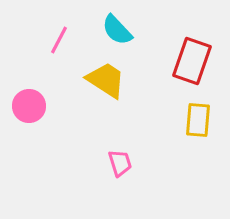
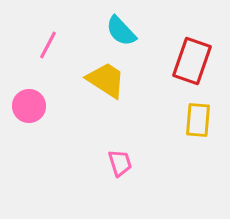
cyan semicircle: moved 4 px right, 1 px down
pink line: moved 11 px left, 5 px down
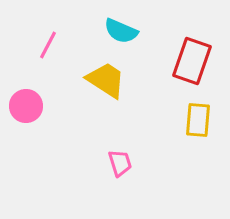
cyan semicircle: rotated 24 degrees counterclockwise
pink circle: moved 3 px left
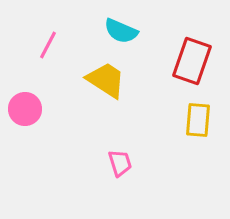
pink circle: moved 1 px left, 3 px down
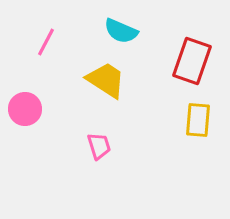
pink line: moved 2 px left, 3 px up
pink trapezoid: moved 21 px left, 17 px up
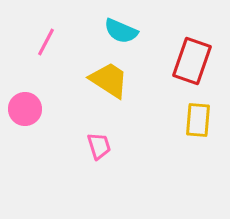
yellow trapezoid: moved 3 px right
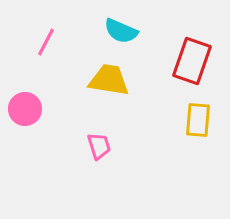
yellow trapezoid: rotated 24 degrees counterclockwise
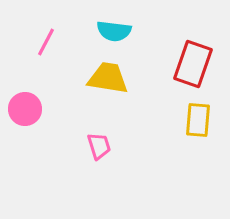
cyan semicircle: moved 7 px left; rotated 16 degrees counterclockwise
red rectangle: moved 1 px right, 3 px down
yellow trapezoid: moved 1 px left, 2 px up
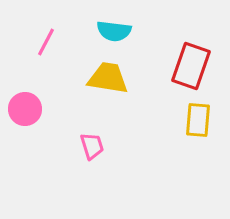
red rectangle: moved 2 px left, 2 px down
pink trapezoid: moved 7 px left
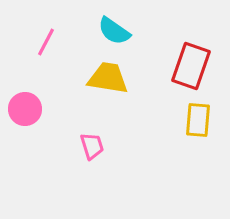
cyan semicircle: rotated 28 degrees clockwise
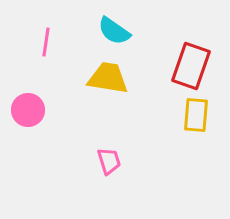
pink line: rotated 20 degrees counterclockwise
pink circle: moved 3 px right, 1 px down
yellow rectangle: moved 2 px left, 5 px up
pink trapezoid: moved 17 px right, 15 px down
